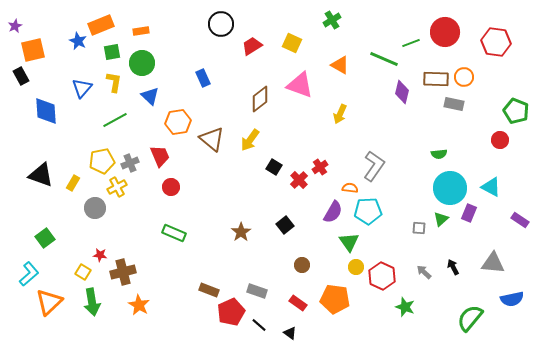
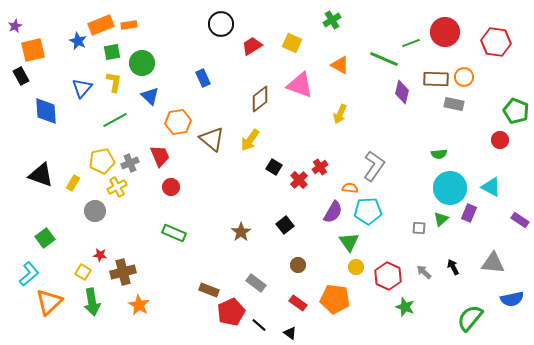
orange rectangle at (141, 31): moved 12 px left, 6 px up
gray circle at (95, 208): moved 3 px down
brown circle at (302, 265): moved 4 px left
red hexagon at (382, 276): moved 6 px right
gray rectangle at (257, 291): moved 1 px left, 8 px up; rotated 18 degrees clockwise
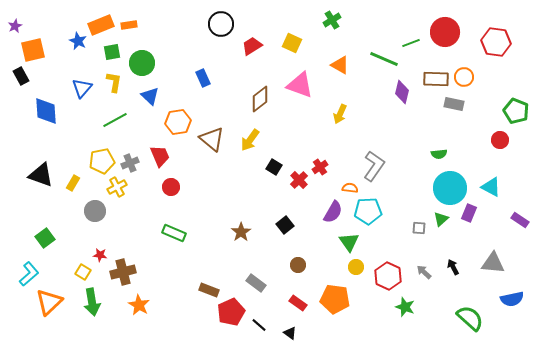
green semicircle at (470, 318): rotated 92 degrees clockwise
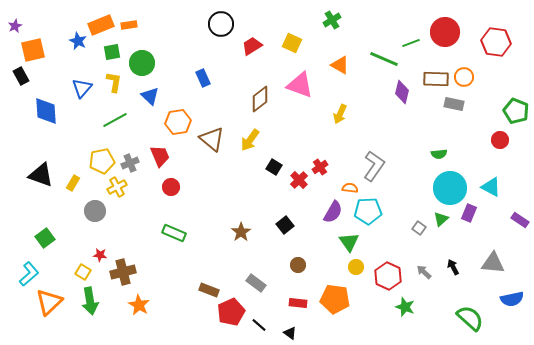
gray square at (419, 228): rotated 32 degrees clockwise
green arrow at (92, 302): moved 2 px left, 1 px up
red rectangle at (298, 303): rotated 30 degrees counterclockwise
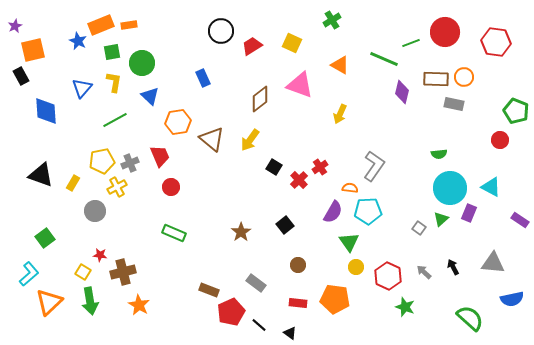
black circle at (221, 24): moved 7 px down
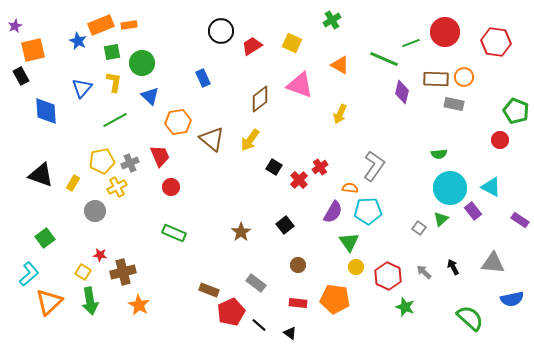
purple rectangle at (469, 213): moved 4 px right, 2 px up; rotated 60 degrees counterclockwise
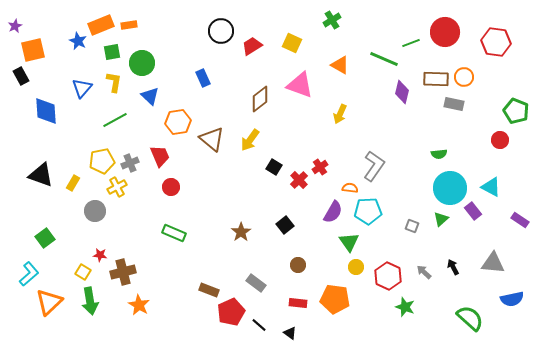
gray square at (419, 228): moved 7 px left, 2 px up; rotated 16 degrees counterclockwise
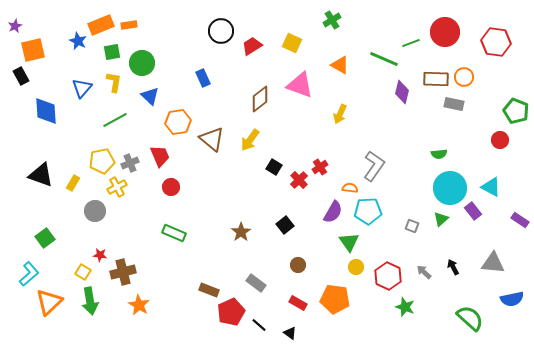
red rectangle at (298, 303): rotated 24 degrees clockwise
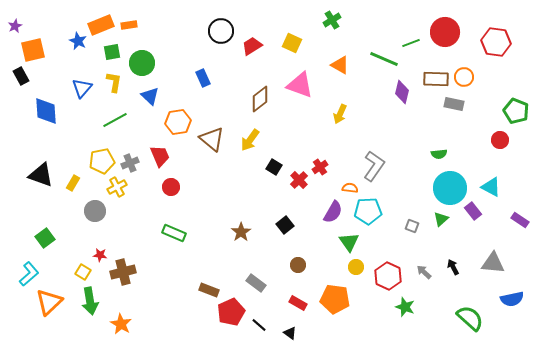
orange star at (139, 305): moved 18 px left, 19 px down
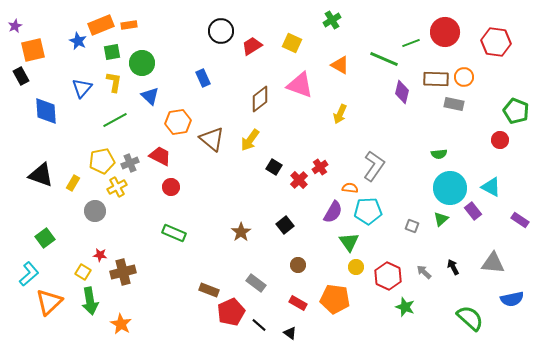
red trapezoid at (160, 156): rotated 40 degrees counterclockwise
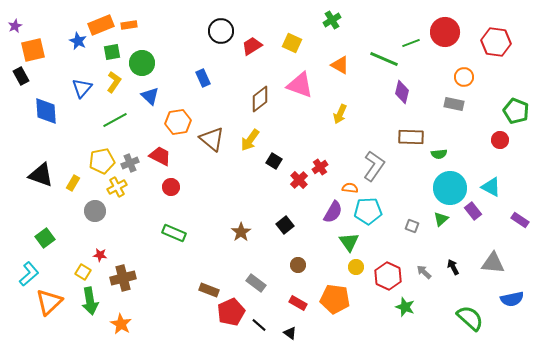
brown rectangle at (436, 79): moved 25 px left, 58 px down
yellow L-shape at (114, 82): rotated 25 degrees clockwise
black square at (274, 167): moved 6 px up
brown cross at (123, 272): moved 6 px down
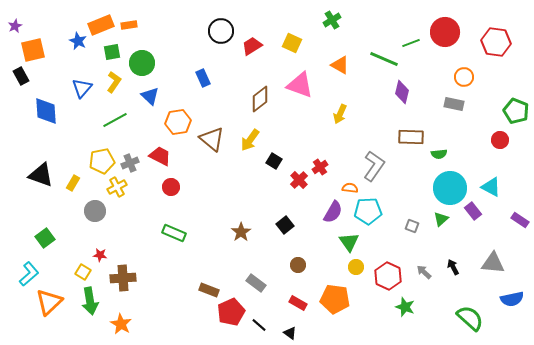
brown cross at (123, 278): rotated 10 degrees clockwise
